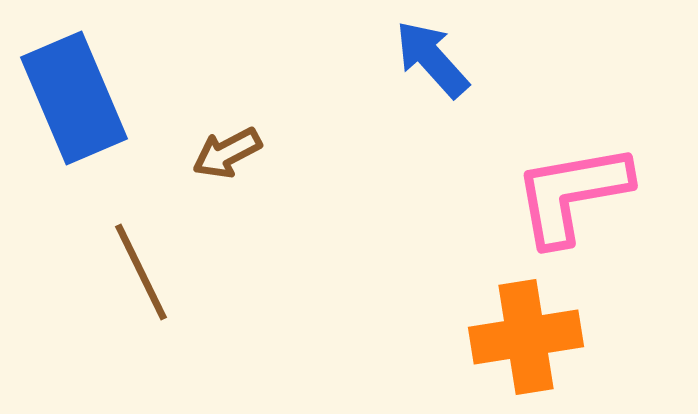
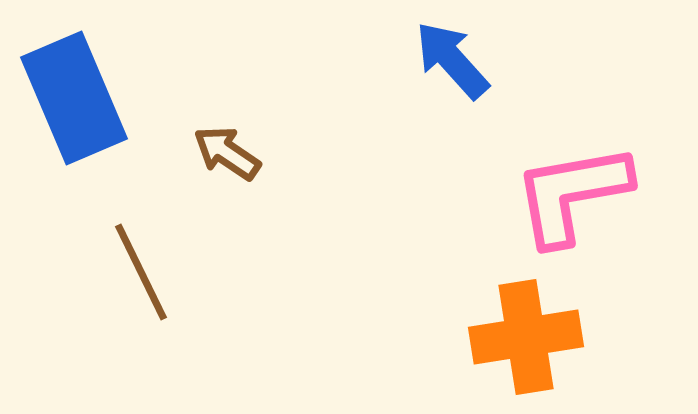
blue arrow: moved 20 px right, 1 px down
brown arrow: rotated 62 degrees clockwise
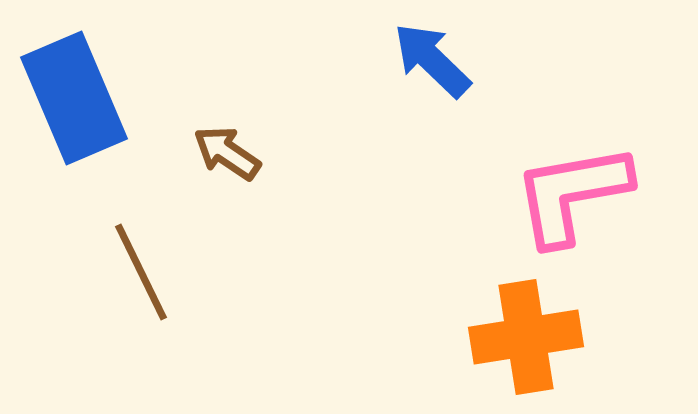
blue arrow: moved 20 px left; rotated 4 degrees counterclockwise
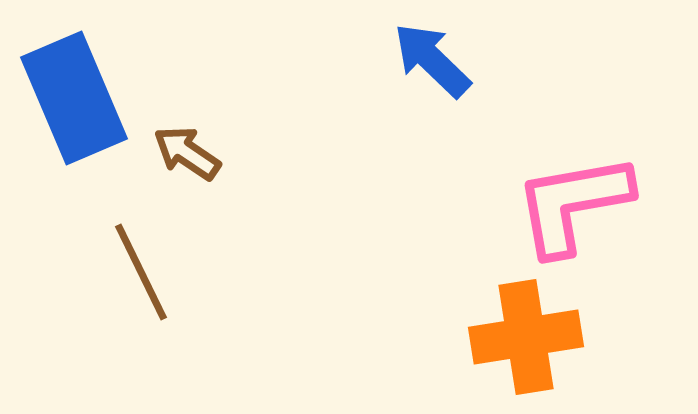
brown arrow: moved 40 px left
pink L-shape: moved 1 px right, 10 px down
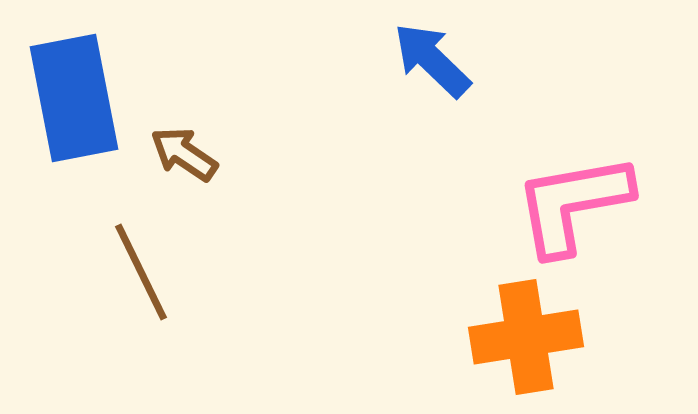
blue rectangle: rotated 12 degrees clockwise
brown arrow: moved 3 px left, 1 px down
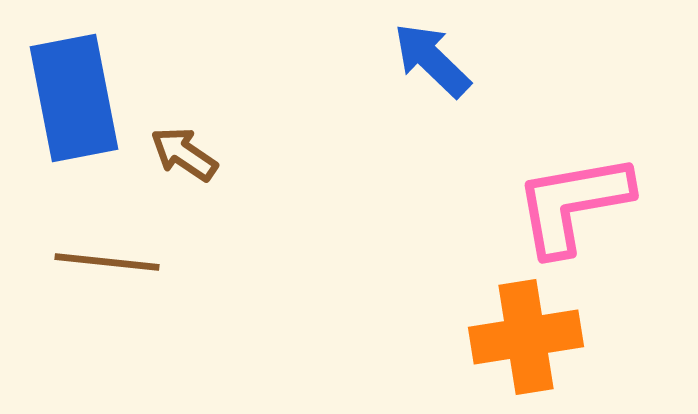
brown line: moved 34 px left, 10 px up; rotated 58 degrees counterclockwise
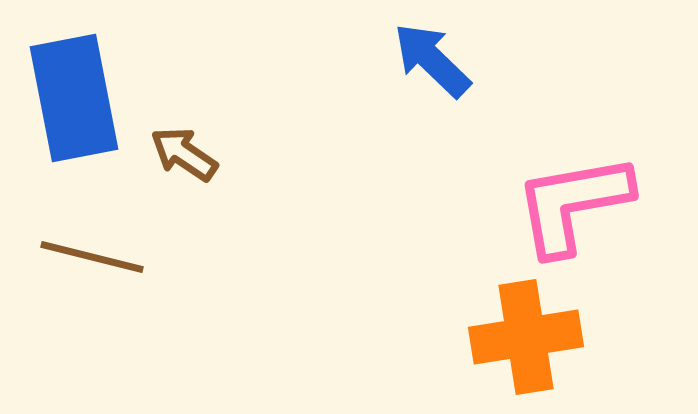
brown line: moved 15 px left, 5 px up; rotated 8 degrees clockwise
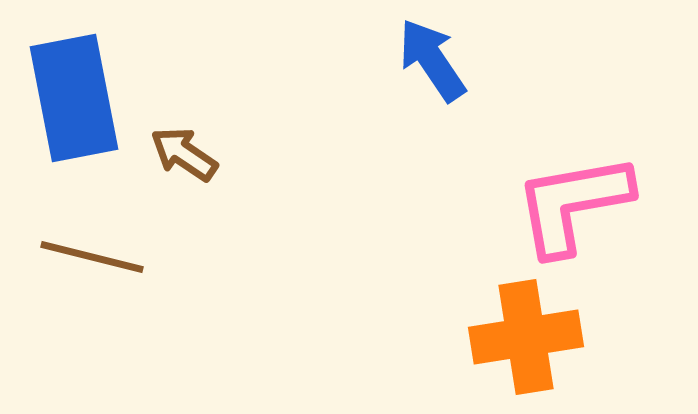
blue arrow: rotated 12 degrees clockwise
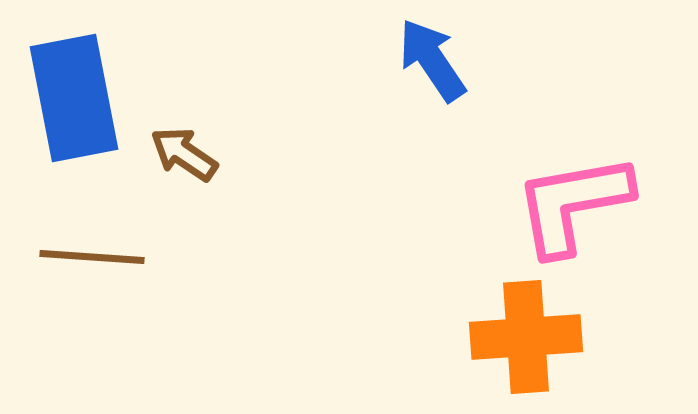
brown line: rotated 10 degrees counterclockwise
orange cross: rotated 5 degrees clockwise
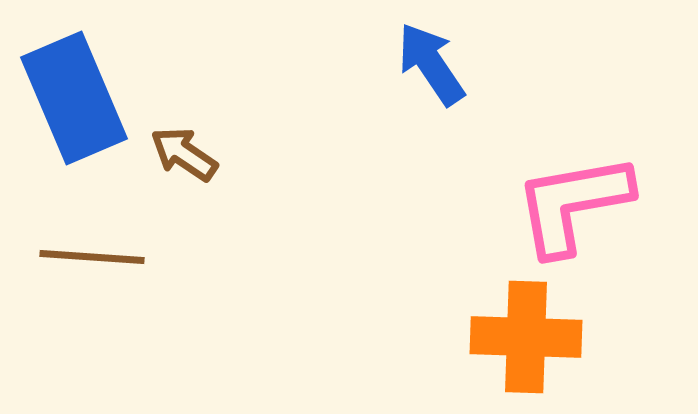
blue arrow: moved 1 px left, 4 px down
blue rectangle: rotated 12 degrees counterclockwise
orange cross: rotated 6 degrees clockwise
